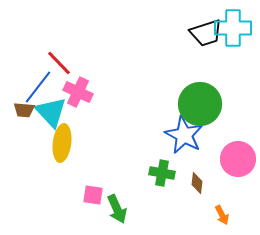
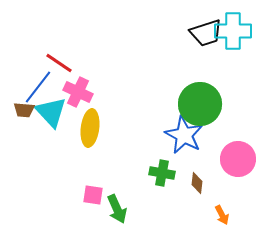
cyan cross: moved 3 px down
red line: rotated 12 degrees counterclockwise
yellow ellipse: moved 28 px right, 15 px up
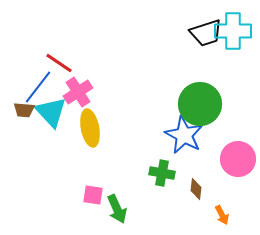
pink cross: rotated 32 degrees clockwise
yellow ellipse: rotated 18 degrees counterclockwise
brown diamond: moved 1 px left, 6 px down
